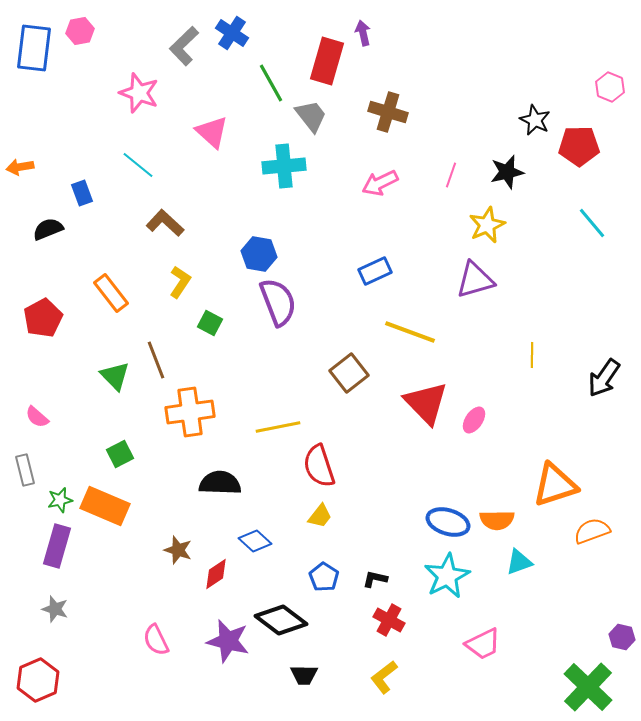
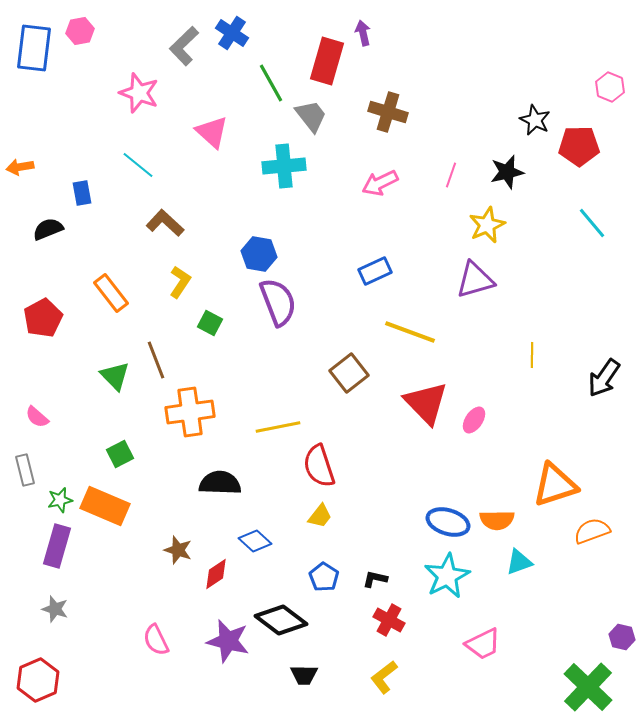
blue rectangle at (82, 193): rotated 10 degrees clockwise
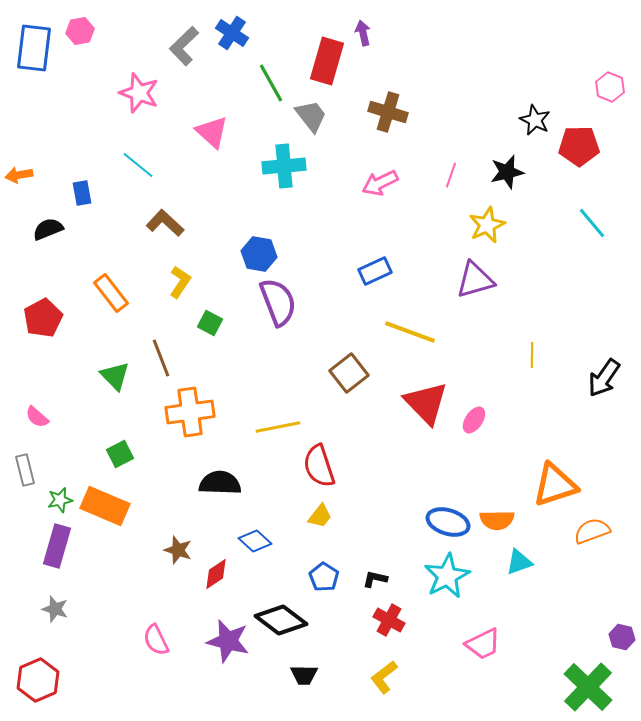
orange arrow at (20, 167): moved 1 px left, 8 px down
brown line at (156, 360): moved 5 px right, 2 px up
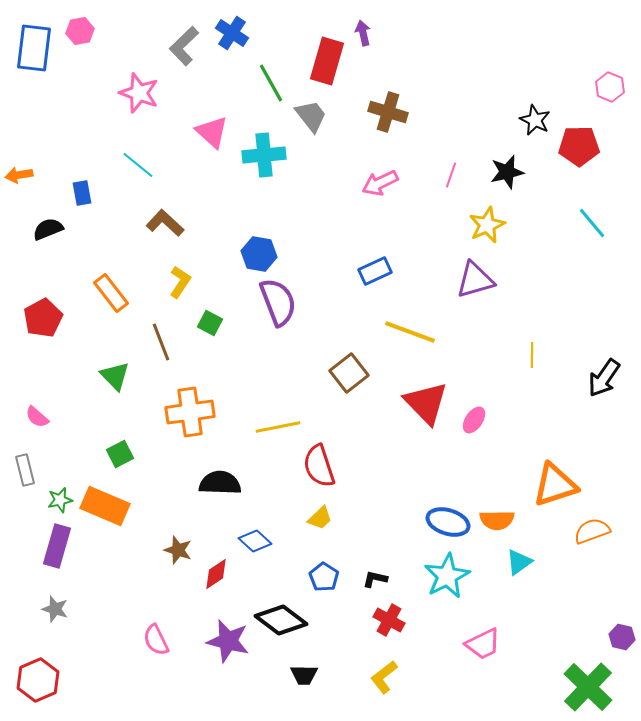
cyan cross at (284, 166): moved 20 px left, 11 px up
brown line at (161, 358): moved 16 px up
yellow trapezoid at (320, 516): moved 2 px down; rotated 8 degrees clockwise
cyan triangle at (519, 562): rotated 16 degrees counterclockwise
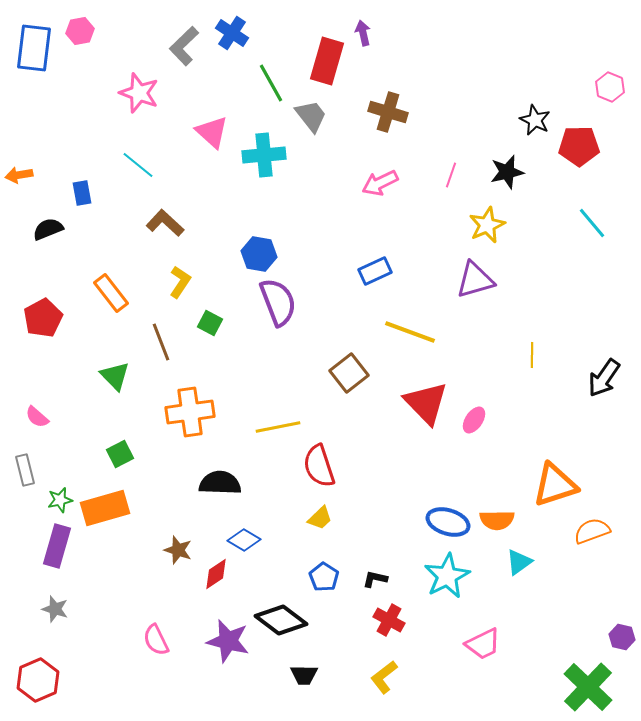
orange rectangle at (105, 506): moved 2 px down; rotated 39 degrees counterclockwise
blue diamond at (255, 541): moved 11 px left, 1 px up; rotated 12 degrees counterclockwise
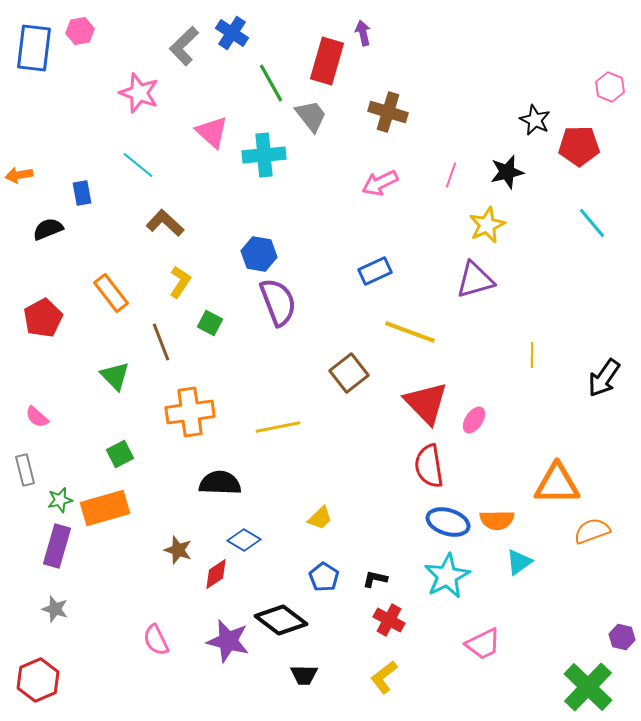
red semicircle at (319, 466): moved 110 px right; rotated 9 degrees clockwise
orange triangle at (555, 485): moved 2 px right, 1 px up; rotated 18 degrees clockwise
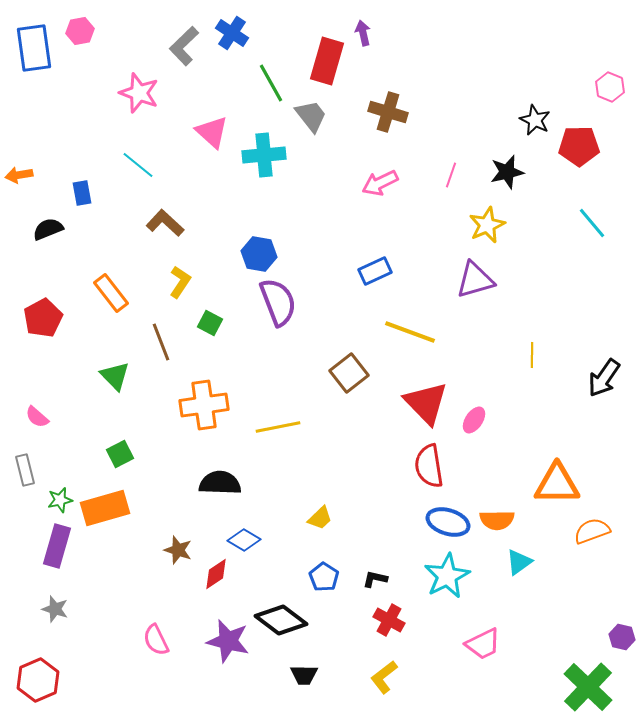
blue rectangle at (34, 48): rotated 15 degrees counterclockwise
orange cross at (190, 412): moved 14 px right, 7 px up
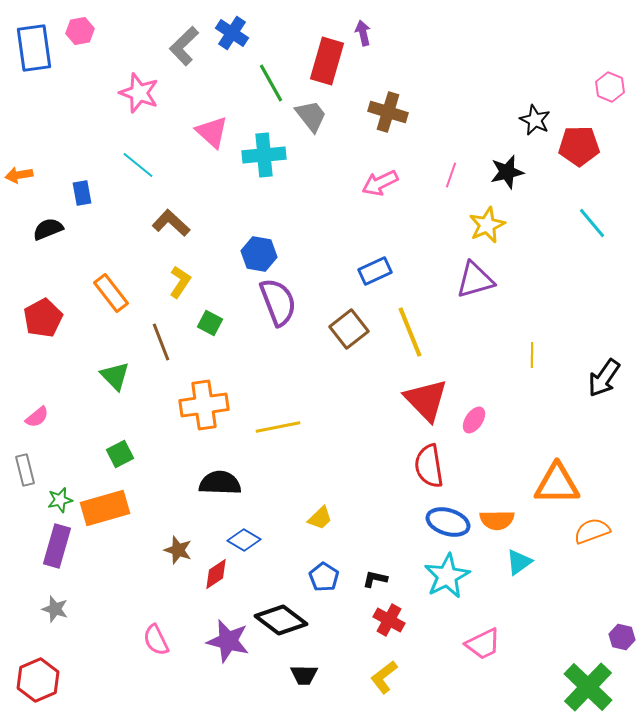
brown L-shape at (165, 223): moved 6 px right
yellow line at (410, 332): rotated 48 degrees clockwise
brown square at (349, 373): moved 44 px up
red triangle at (426, 403): moved 3 px up
pink semicircle at (37, 417): rotated 80 degrees counterclockwise
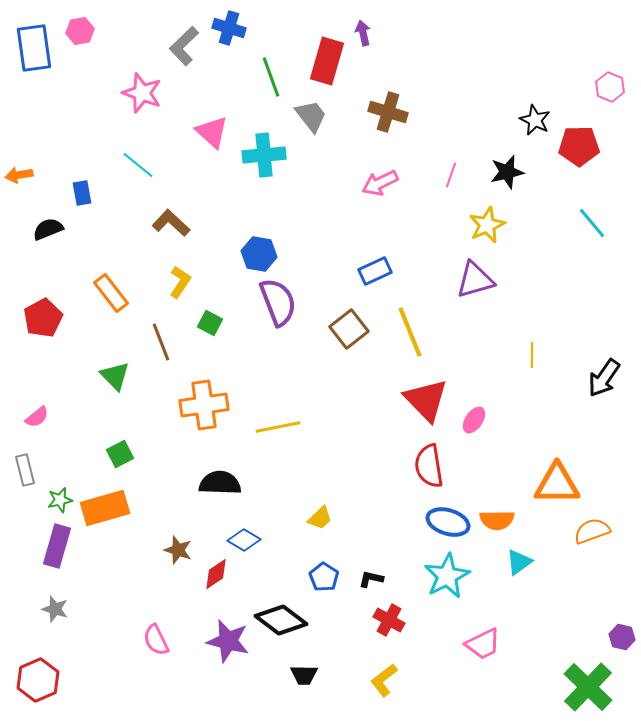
blue cross at (232, 33): moved 3 px left, 5 px up; rotated 16 degrees counterclockwise
green line at (271, 83): moved 6 px up; rotated 9 degrees clockwise
pink star at (139, 93): moved 3 px right
black L-shape at (375, 579): moved 4 px left
yellow L-shape at (384, 677): moved 3 px down
